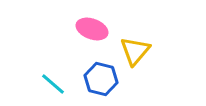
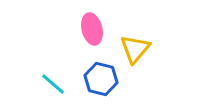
pink ellipse: rotated 56 degrees clockwise
yellow triangle: moved 2 px up
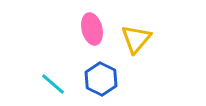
yellow triangle: moved 1 px right, 10 px up
blue hexagon: rotated 12 degrees clockwise
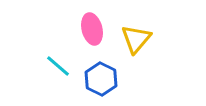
cyan line: moved 5 px right, 18 px up
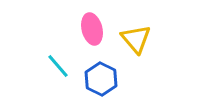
yellow triangle: rotated 20 degrees counterclockwise
cyan line: rotated 8 degrees clockwise
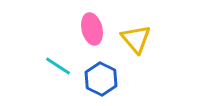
cyan line: rotated 16 degrees counterclockwise
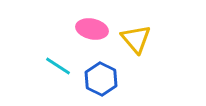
pink ellipse: rotated 64 degrees counterclockwise
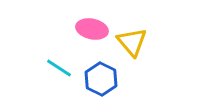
yellow triangle: moved 4 px left, 3 px down
cyan line: moved 1 px right, 2 px down
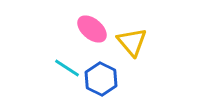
pink ellipse: rotated 28 degrees clockwise
cyan line: moved 8 px right
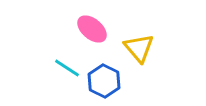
yellow triangle: moved 7 px right, 6 px down
blue hexagon: moved 3 px right, 2 px down
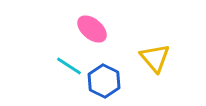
yellow triangle: moved 16 px right, 10 px down
cyan line: moved 2 px right, 2 px up
